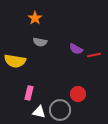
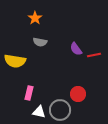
purple semicircle: rotated 24 degrees clockwise
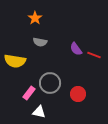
red line: rotated 32 degrees clockwise
pink rectangle: rotated 24 degrees clockwise
gray circle: moved 10 px left, 27 px up
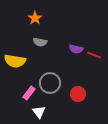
purple semicircle: rotated 40 degrees counterclockwise
white triangle: rotated 40 degrees clockwise
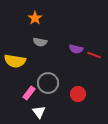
gray circle: moved 2 px left
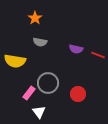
red line: moved 4 px right
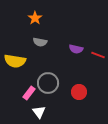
red circle: moved 1 px right, 2 px up
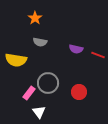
yellow semicircle: moved 1 px right, 1 px up
